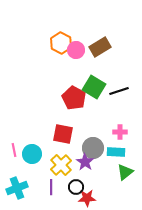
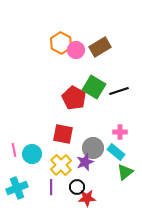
cyan rectangle: rotated 36 degrees clockwise
purple star: rotated 18 degrees clockwise
black circle: moved 1 px right
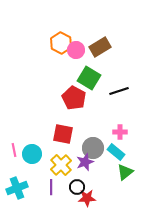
green square: moved 5 px left, 9 px up
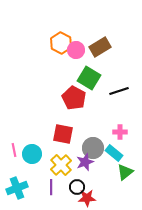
cyan rectangle: moved 2 px left, 1 px down
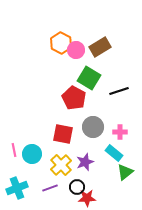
gray circle: moved 21 px up
purple line: moved 1 px left, 1 px down; rotated 70 degrees clockwise
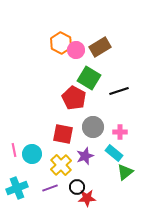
purple star: moved 6 px up
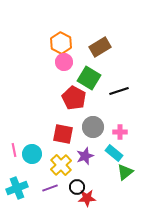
pink circle: moved 12 px left, 12 px down
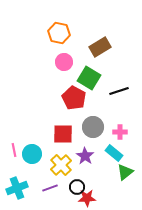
orange hexagon: moved 2 px left, 10 px up; rotated 15 degrees counterclockwise
red square: rotated 10 degrees counterclockwise
purple star: rotated 18 degrees counterclockwise
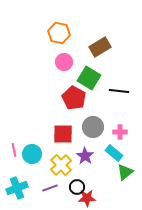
black line: rotated 24 degrees clockwise
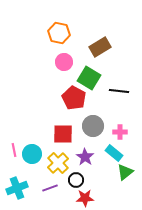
gray circle: moved 1 px up
purple star: moved 1 px down
yellow cross: moved 3 px left, 2 px up
black circle: moved 1 px left, 7 px up
red star: moved 2 px left
